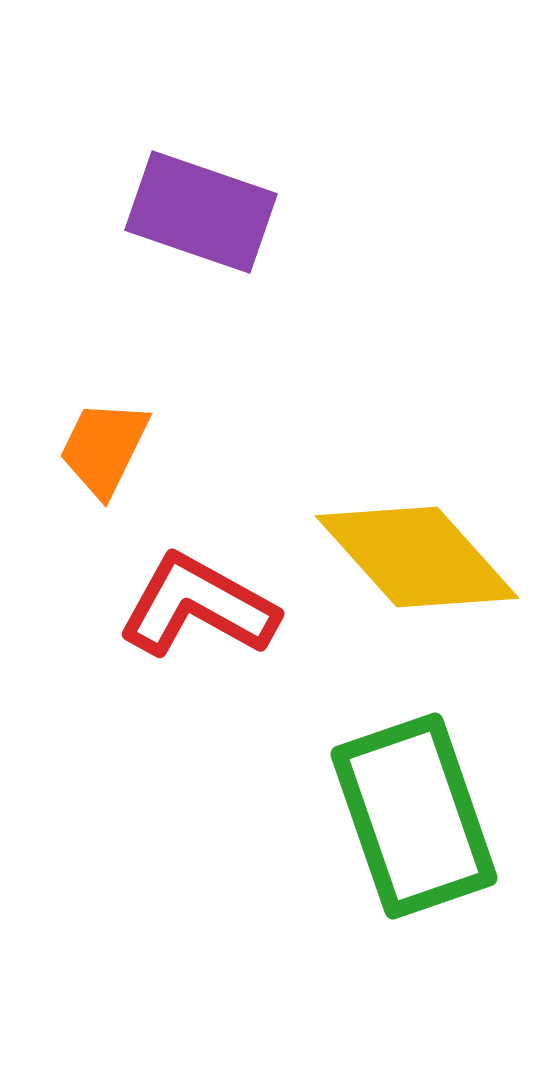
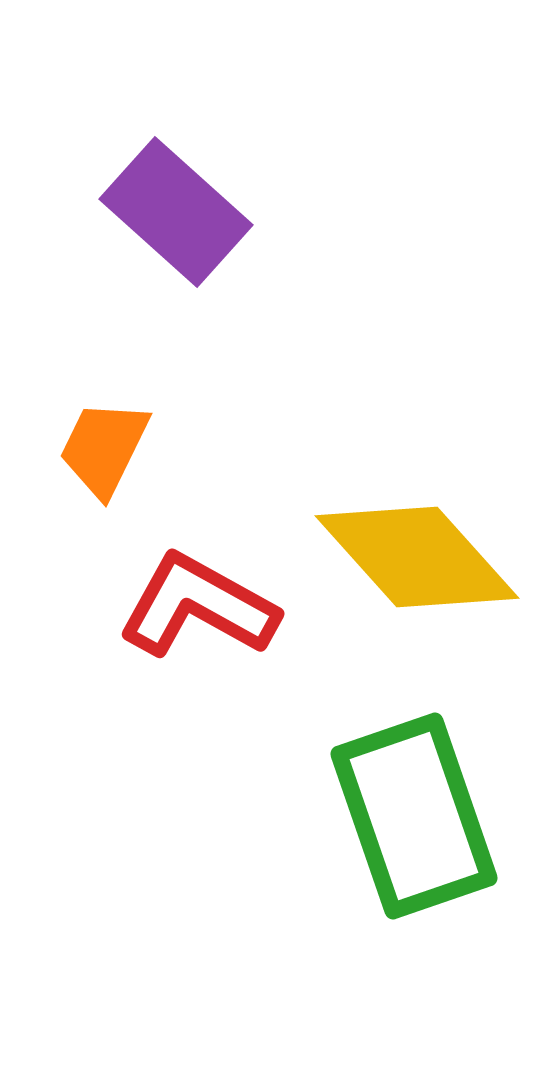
purple rectangle: moved 25 px left; rotated 23 degrees clockwise
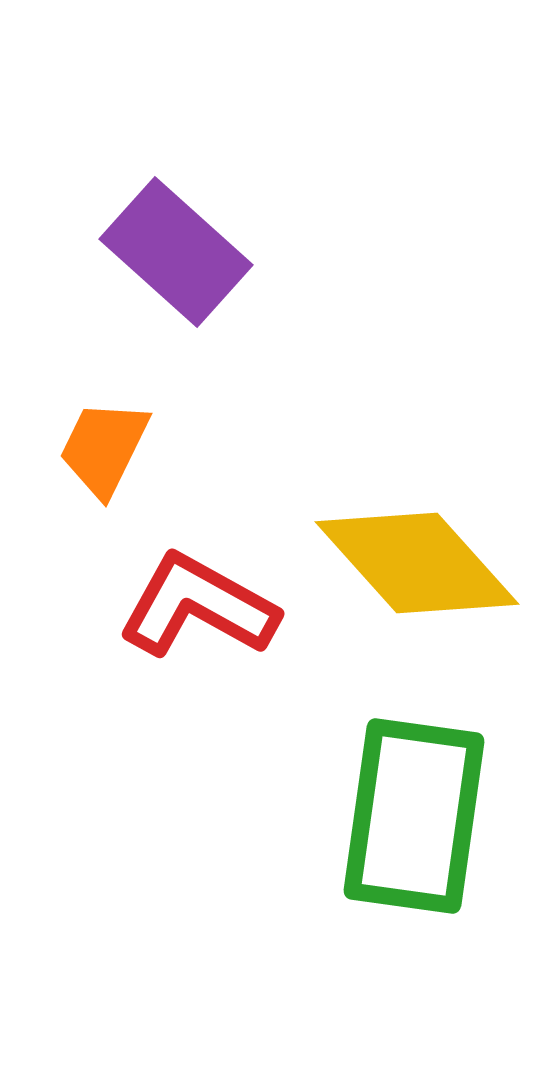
purple rectangle: moved 40 px down
yellow diamond: moved 6 px down
green rectangle: rotated 27 degrees clockwise
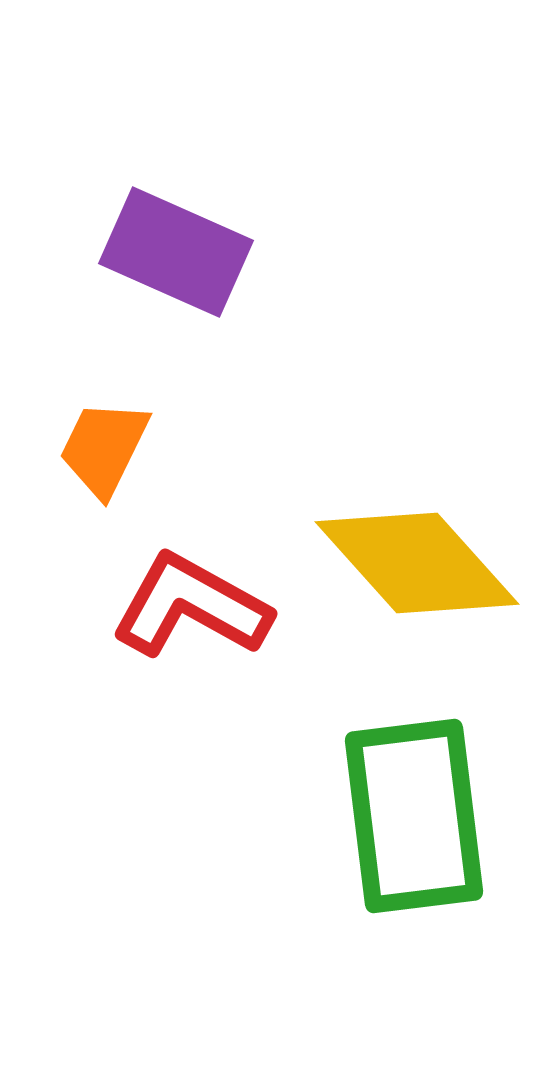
purple rectangle: rotated 18 degrees counterclockwise
red L-shape: moved 7 px left
green rectangle: rotated 15 degrees counterclockwise
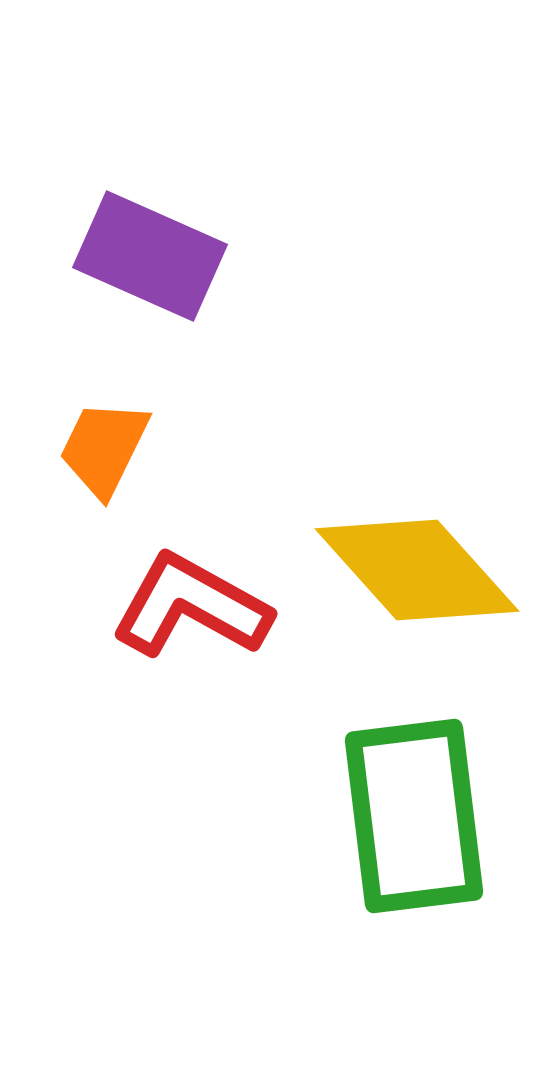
purple rectangle: moved 26 px left, 4 px down
yellow diamond: moved 7 px down
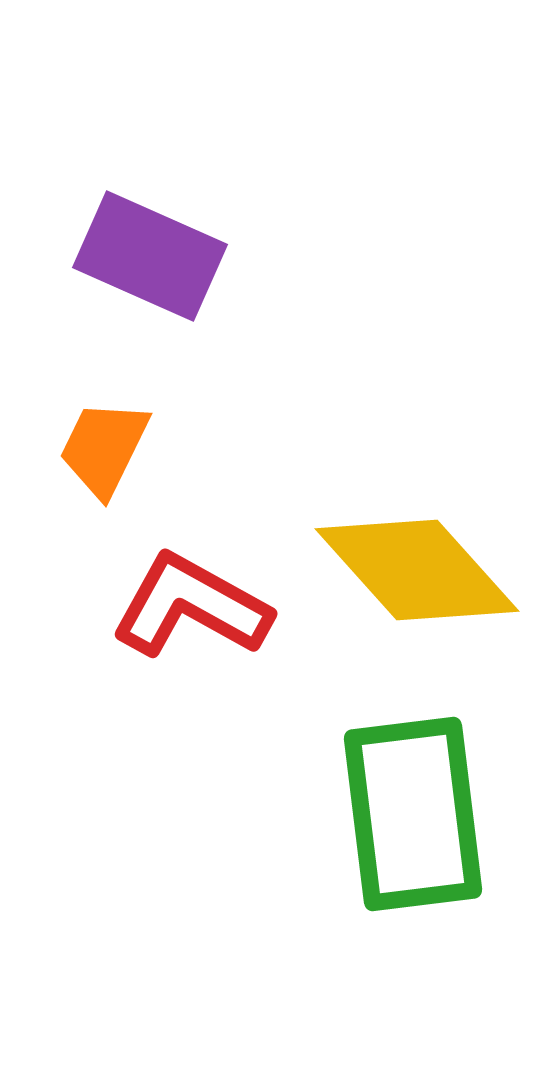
green rectangle: moved 1 px left, 2 px up
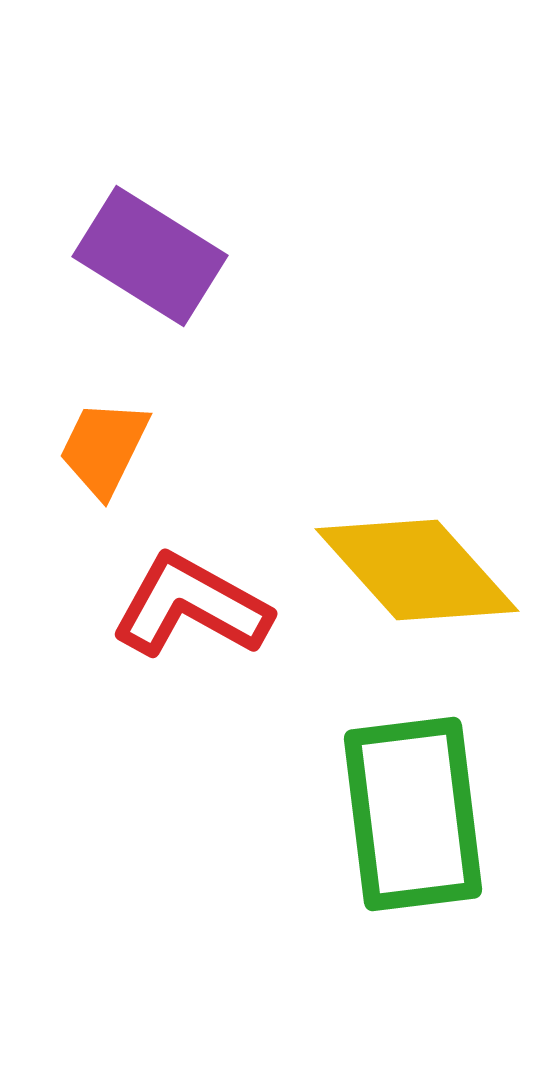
purple rectangle: rotated 8 degrees clockwise
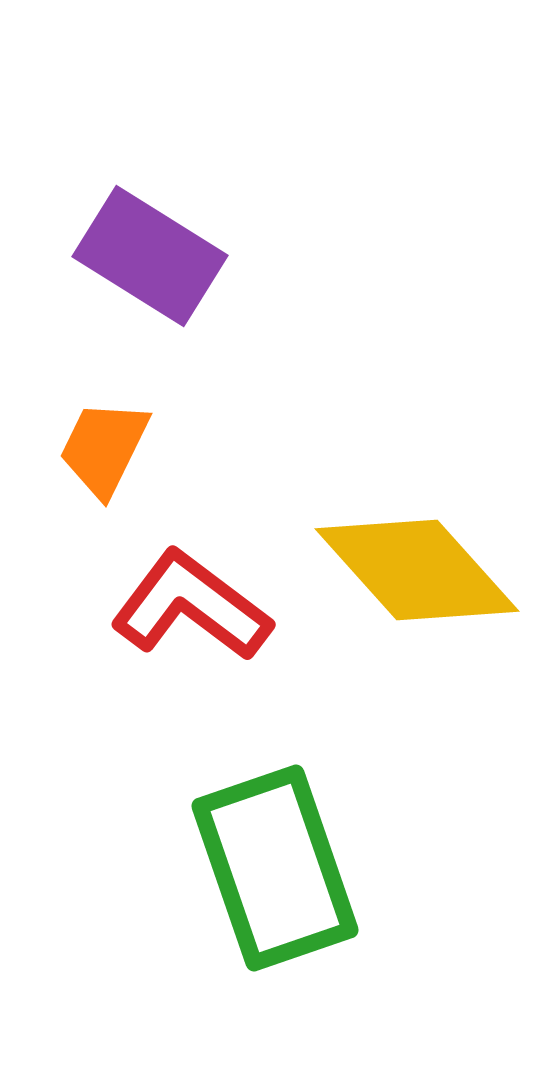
red L-shape: rotated 8 degrees clockwise
green rectangle: moved 138 px left, 54 px down; rotated 12 degrees counterclockwise
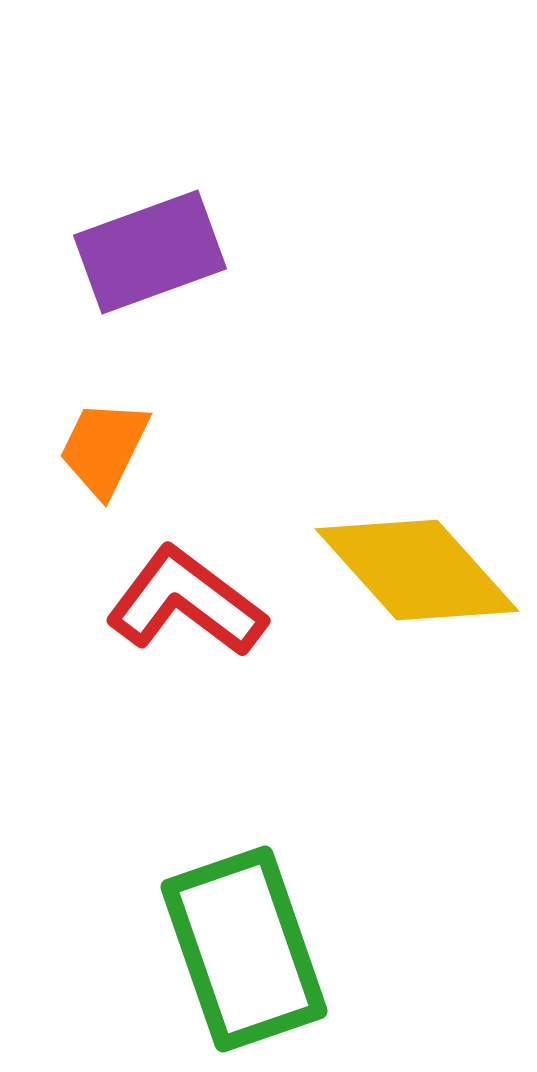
purple rectangle: moved 4 px up; rotated 52 degrees counterclockwise
red L-shape: moved 5 px left, 4 px up
green rectangle: moved 31 px left, 81 px down
